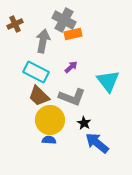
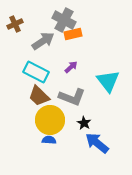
gray arrow: rotated 45 degrees clockwise
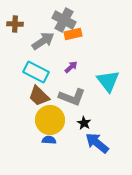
brown cross: rotated 28 degrees clockwise
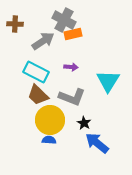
purple arrow: rotated 48 degrees clockwise
cyan triangle: rotated 10 degrees clockwise
brown trapezoid: moved 1 px left, 1 px up
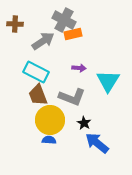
purple arrow: moved 8 px right, 1 px down
brown trapezoid: rotated 25 degrees clockwise
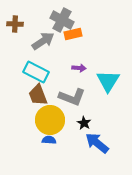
gray cross: moved 2 px left
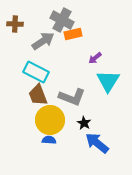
purple arrow: moved 16 px right, 10 px up; rotated 136 degrees clockwise
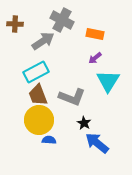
orange rectangle: moved 22 px right; rotated 24 degrees clockwise
cyan rectangle: rotated 55 degrees counterclockwise
yellow circle: moved 11 px left
